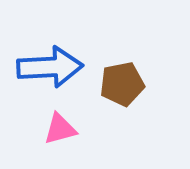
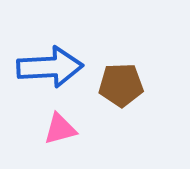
brown pentagon: moved 1 px left, 1 px down; rotated 9 degrees clockwise
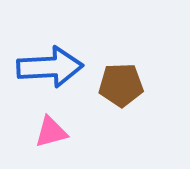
pink triangle: moved 9 px left, 3 px down
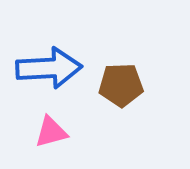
blue arrow: moved 1 px left, 1 px down
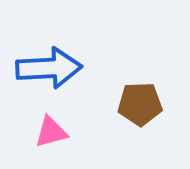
brown pentagon: moved 19 px right, 19 px down
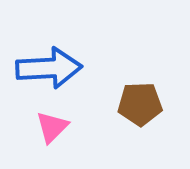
pink triangle: moved 1 px right, 5 px up; rotated 30 degrees counterclockwise
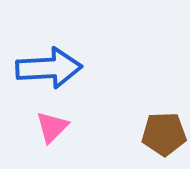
brown pentagon: moved 24 px right, 30 px down
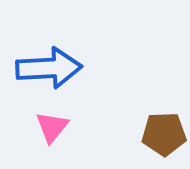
pink triangle: rotated 6 degrees counterclockwise
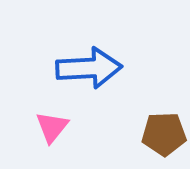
blue arrow: moved 40 px right
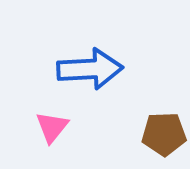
blue arrow: moved 1 px right, 1 px down
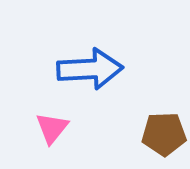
pink triangle: moved 1 px down
